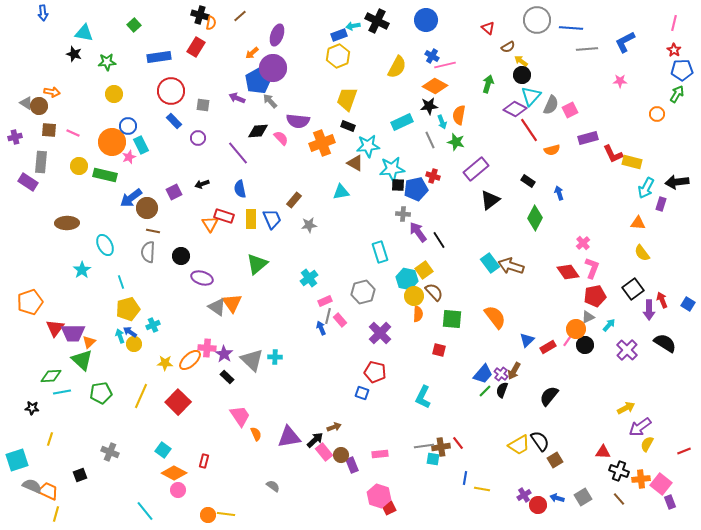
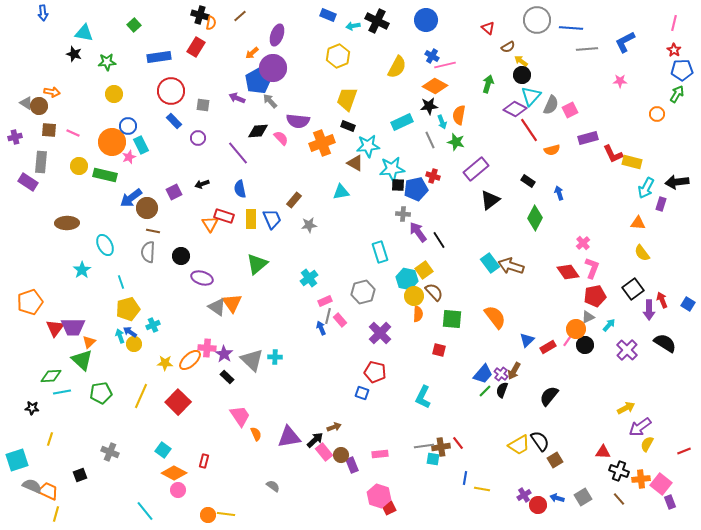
blue rectangle at (339, 35): moved 11 px left, 20 px up; rotated 42 degrees clockwise
purple trapezoid at (73, 333): moved 6 px up
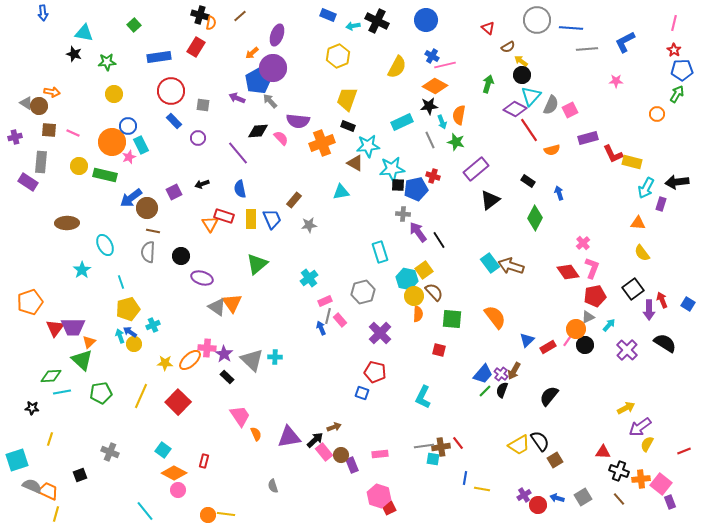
pink star at (620, 81): moved 4 px left
gray semicircle at (273, 486): rotated 144 degrees counterclockwise
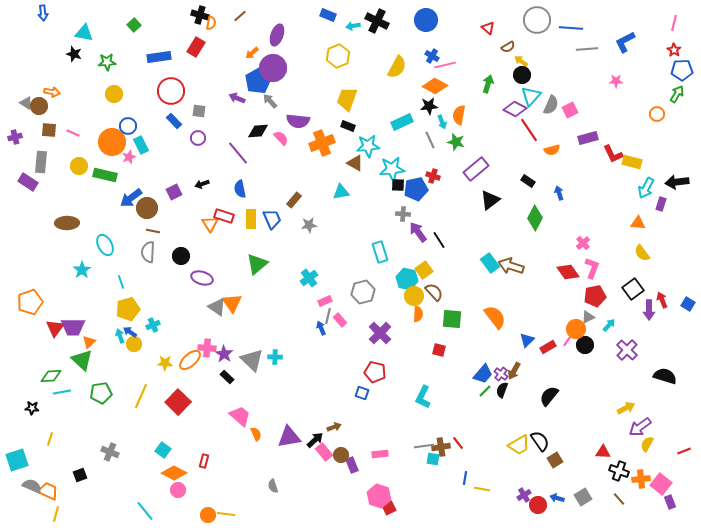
gray square at (203, 105): moved 4 px left, 6 px down
black semicircle at (665, 343): moved 33 px down; rotated 15 degrees counterclockwise
pink trapezoid at (240, 416): rotated 15 degrees counterclockwise
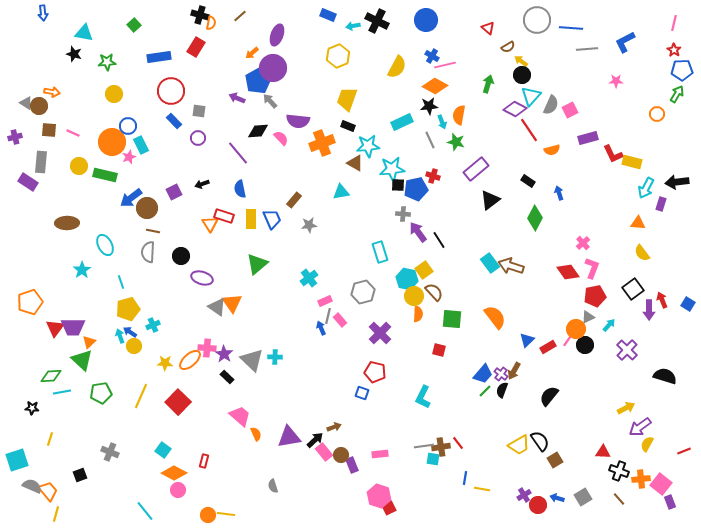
yellow circle at (134, 344): moved 2 px down
orange trapezoid at (48, 491): rotated 25 degrees clockwise
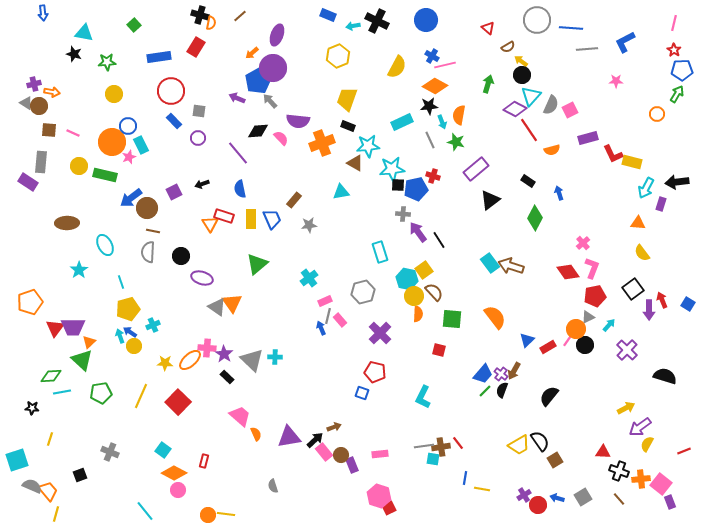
purple cross at (15, 137): moved 19 px right, 53 px up
cyan star at (82, 270): moved 3 px left
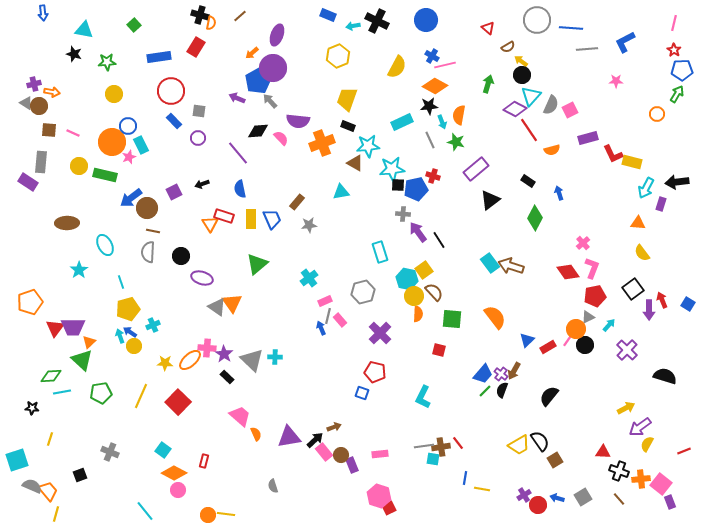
cyan triangle at (84, 33): moved 3 px up
brown rectangle at (294, 200): moved 3 px right, 2 px down
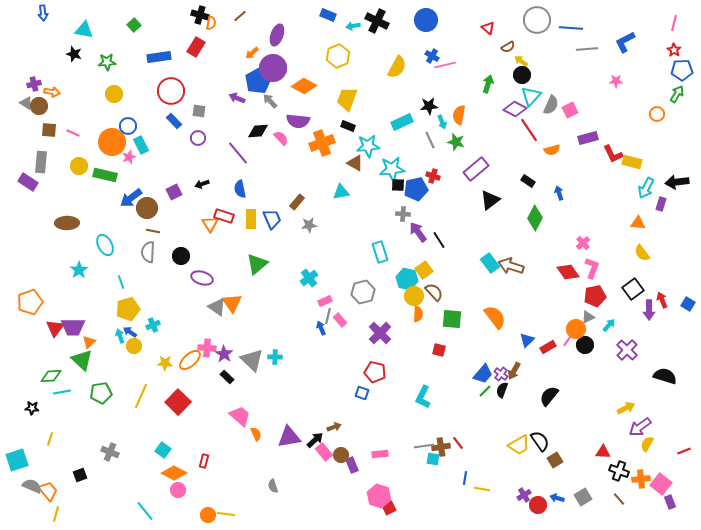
orange diamond at (435, 86): moved 131 px left
